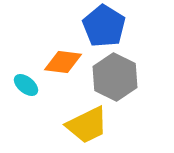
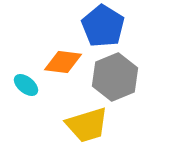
blue pentagon: moved 1 px left
gray hexagon: rotated 12 degrees clockwise
yellow trapezoid: rotated 9 degrees clockwise
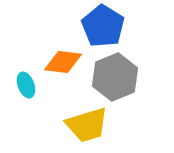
cyan ellipse: rotated 30 degrees clockwise
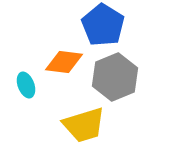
blue pentagon: moved 1 px up
orange diamond: moved 1 px right
yellow trapezoid: moved 3 px left
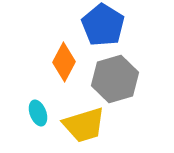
orange diamond: rotated 69 degrees counterclockwise
gray hexagon: moved 2 px down; rotated 6 degrees clockwise
cyan ellipse: moved 12 px right, 28 px down
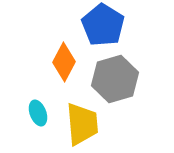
yellow trapezoid: moved 2 px left, 1 px up; rotated 78 degrees counterclockwise
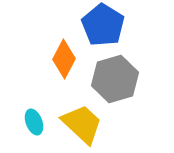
orange diamond: moved 3 px up
cyan ellipse: moved 4 px left, 9 px down
yellow trapezoid: rotated 42 degrees counterclockwise
